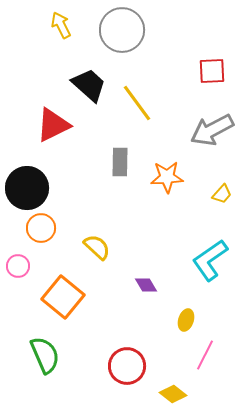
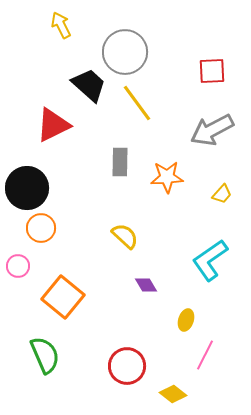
gray circle: moved 3 px right, 22 px down
yellow semicircle: moved 28 px right, 11 px up
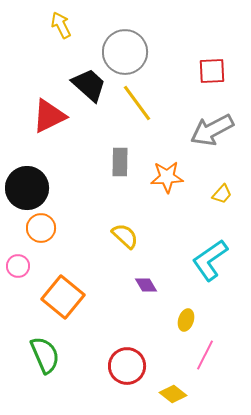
red triangle: moved 4 px left, 9 px up
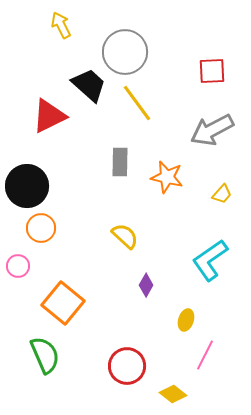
orange star: rotated 16 degrees clockwise
black circle: moved 2 px up
purple diamond: rotated 60 degrees clockwise
orange square: moved 6 px down
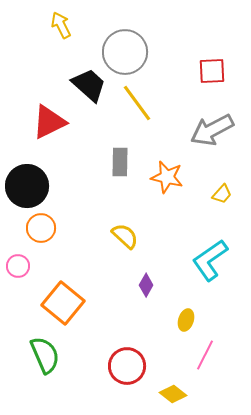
red triangle: moved 6 px down
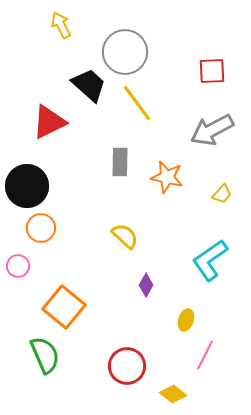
orange square: moved 1 px right, 4 px down
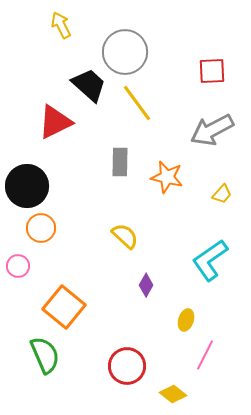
red triangle: moved 6 px right
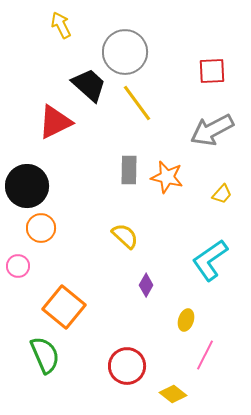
gray rectangle: moved 9 px right, 8 px down
